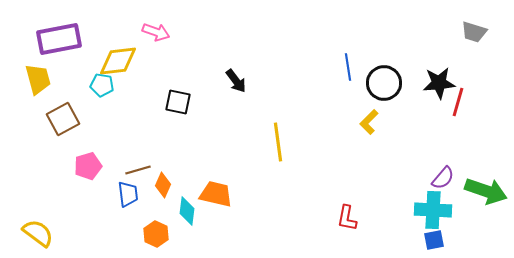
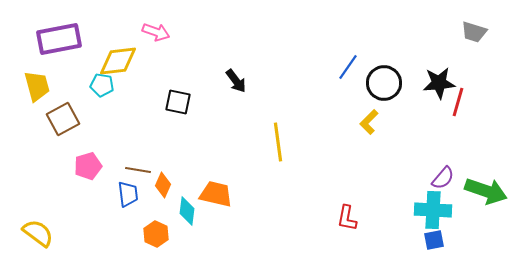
blue line: rotated 44 degrees clockwise
yellow trapezoid: moved 1 px left, 7 px down
brown line: rotated 25 degrees clockwise
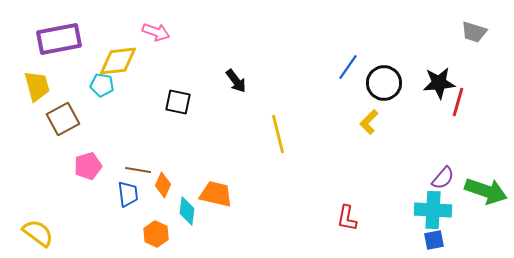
yellow line: moved 8 px up; rotated 6 degrees counterclockwise
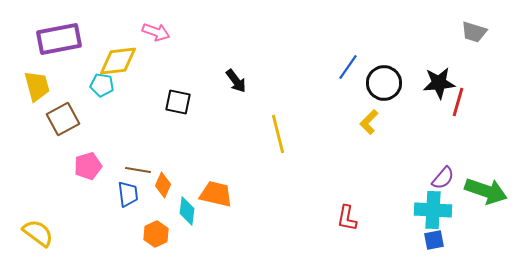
orange hexagon: rotated 10 degrees clockwise
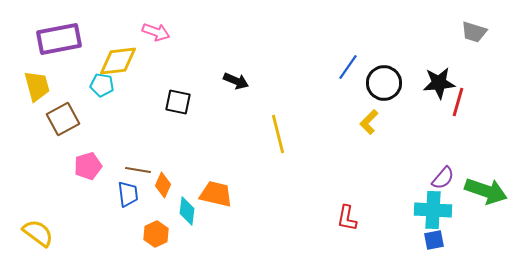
black arrow: rotated 30 degrees counterclockwise
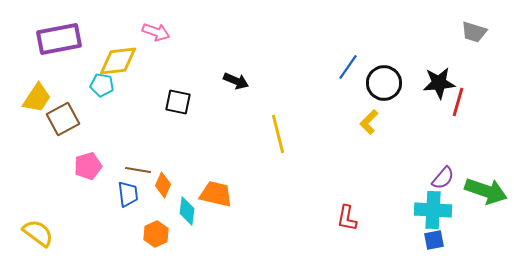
yellow trapezoid: moved 12 px down; rotated 48 degrees clockwise
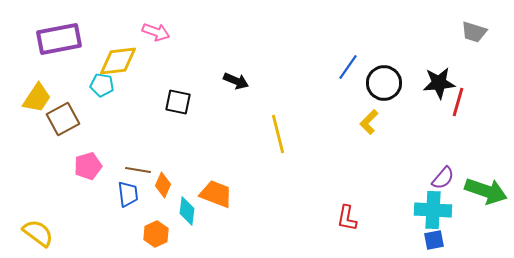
orange trapezoid: rotated 8 degrees clockwise
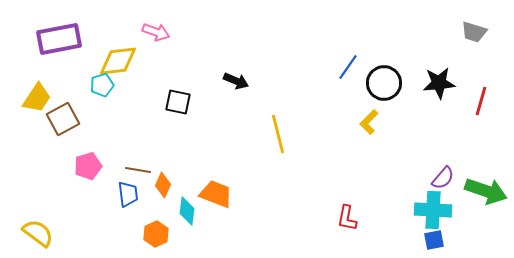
cyan pentagon: rotated 25 degrees counterclockwise
red line: moved 23 px right, 1 px up
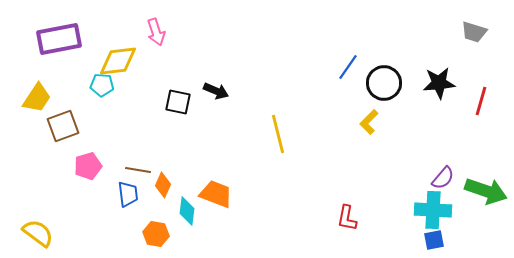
pink arrow: rotated 52 degrees clockwise
black arrow: moved 20 px left, 10 px down
cyan pentagon: rotated 20 degrees clockwise
brown square: moved 7 px down; rotated 8 degrees clockwise
orange hexagon: rotated 25 degrees counterclockwise
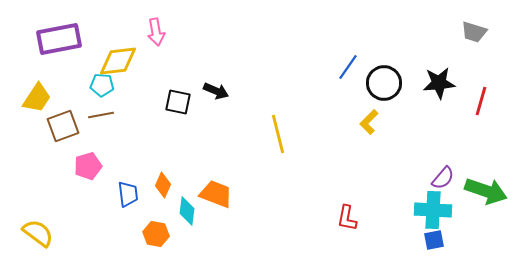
pink arrow: rotated 8 degrees clockwise
brown line: moved 37 px left, 55 px up; rotated 20 degrees counterclockwise
